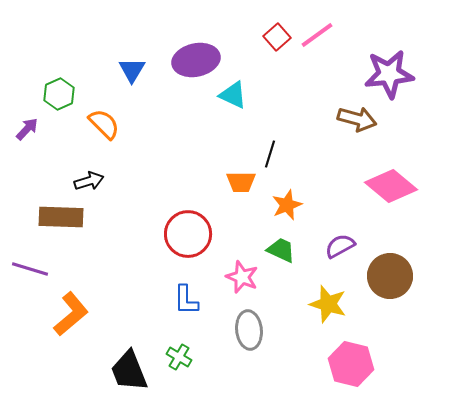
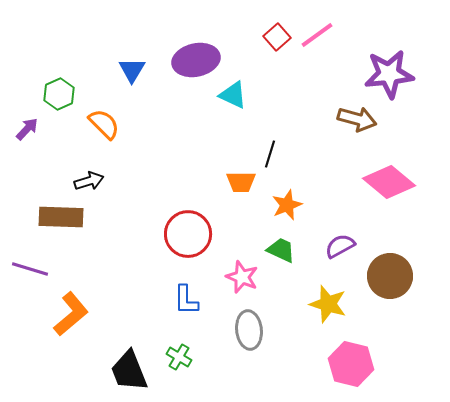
pink diamond: moved 2 px left, 4 px up
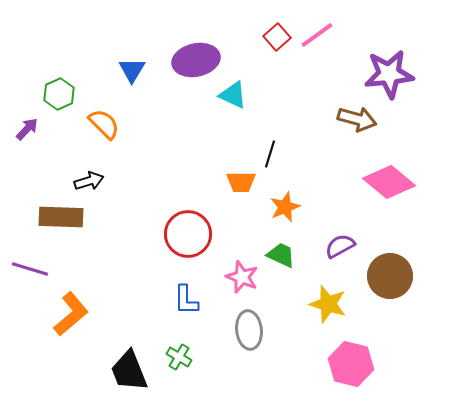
orange star: moved 2 px left, 2 px down
green trapezoid: moved 5 px down
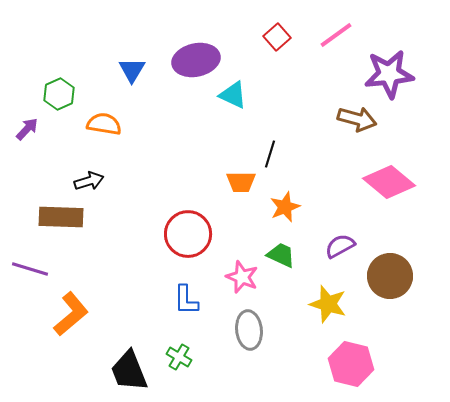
pink line: moved 19 px right
orange semicircle: rotated 36 degrees counterclockwise
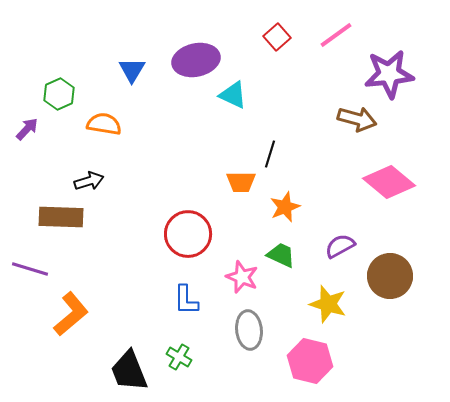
pink hexagon: moved 41 px left, 3 px up
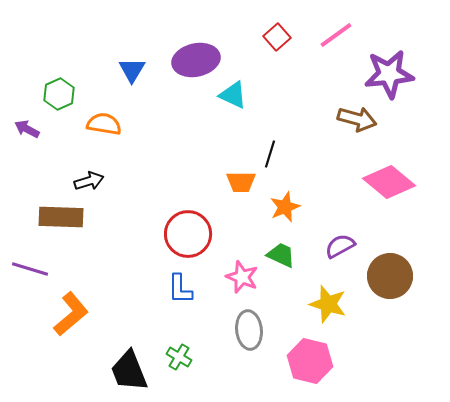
purple arrow: rotated 105 degrees counterclockwise
blue L-shape: moved 6 px left, 11 px up
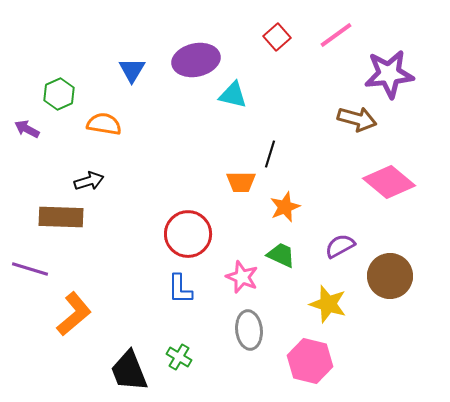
cyan triangle: rotated 12 degrees counterclockwise
orange L-shape: moved 3 px right
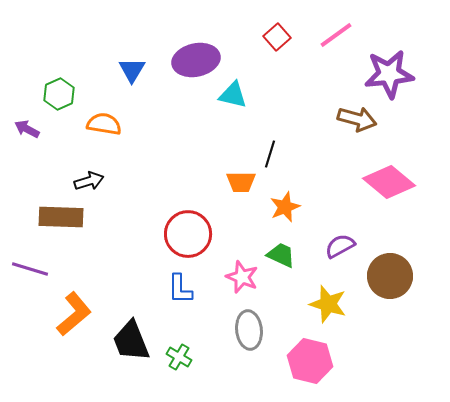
black trapezoid: moved 2 px right, 30 px up
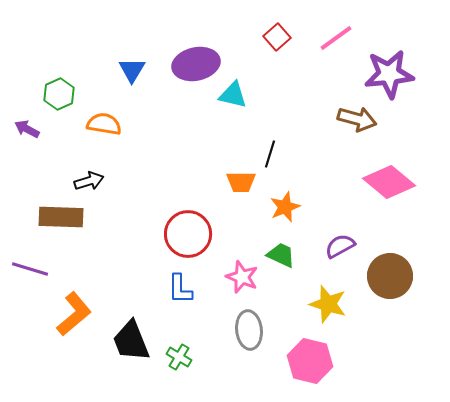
pink line: moved 3 px down
purple ellipse: moved 4 px down
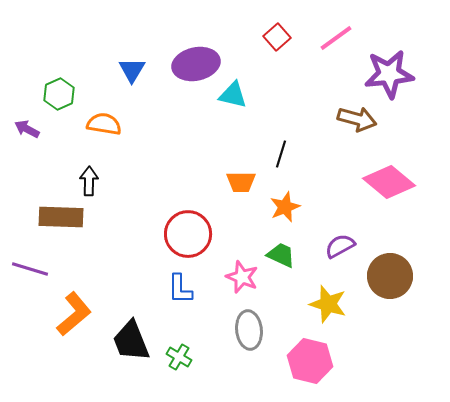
black line: moved 11 px right
black arrow: rotated 72 degrees counterclockwise
